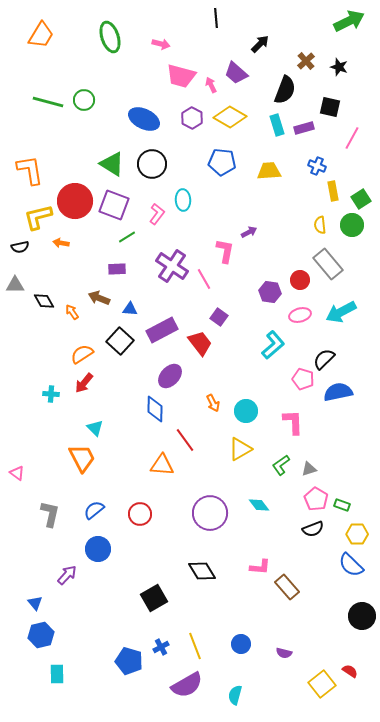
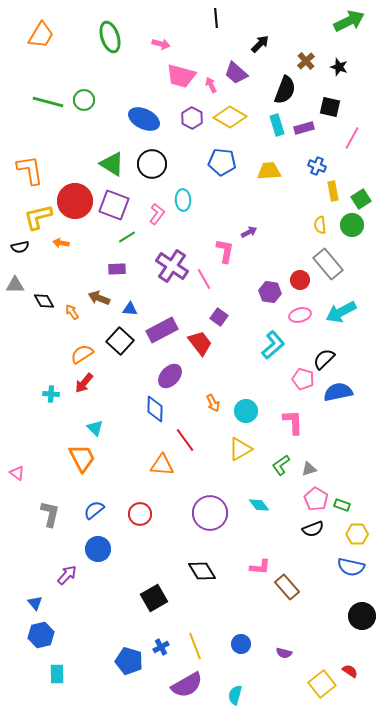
blue semicircle at (351, 565): moved 2 px down; rotated 32 degrees counterclockwise
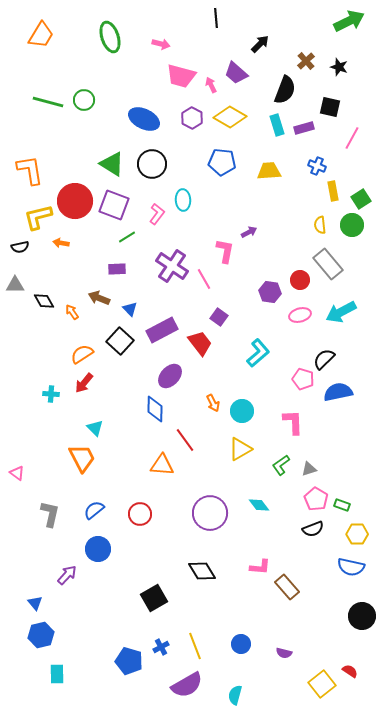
blue triangle at (130, 309): rotated 42 degrees clockwise
cyan L-shape at (273, 345): moved 15 px left, 8 px down
cyan circle at (246, 411): moved 4 px left
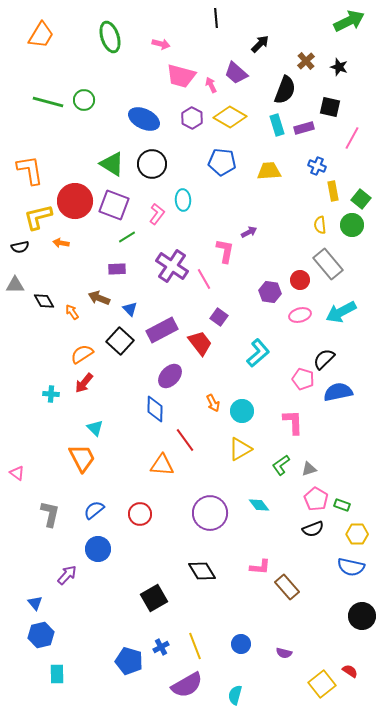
green square at (361, 199): rotated 18 degrees counterclockwise
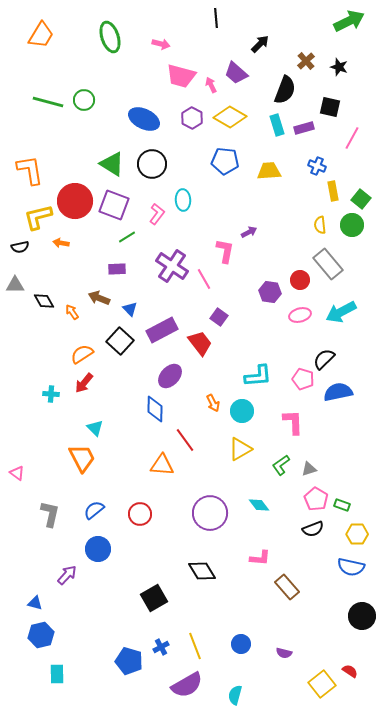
blue pentagon at (222, 162): moved 3 px right, 1 px up
cyan L-shape at (258, 353): moved 23 px down; rotated 36 degrees clockwise
pink L-shape at (260, 567): moved 9 px up
blue triangle at (35, 603): rotated 35 degrees counterclockwise
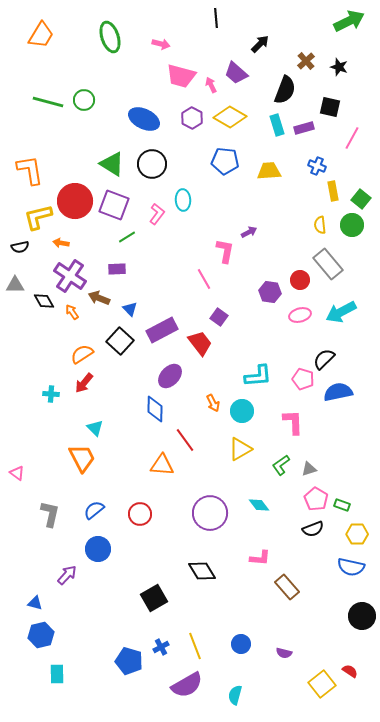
purple cross at (172, 266): moved 102 px left, 10 px down
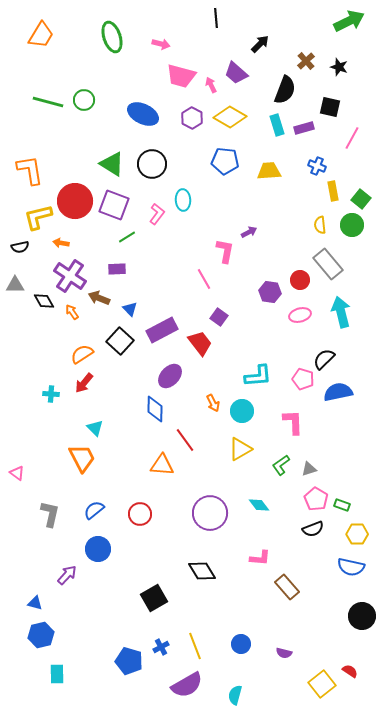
green ellipse at (110, 37): moved 2 px right
blue ellipse at (144, 119): moved 1 px left, 5 px up
cyan arrow at (341, 312): rotated 104 degrees clockwise
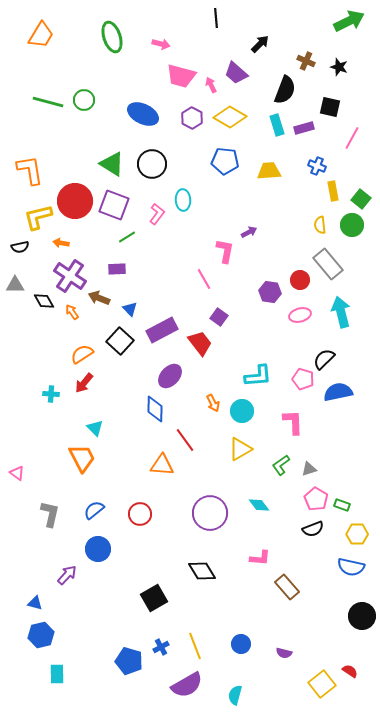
brown cross at (306, 61): rotated 24 degrees counterclockwise
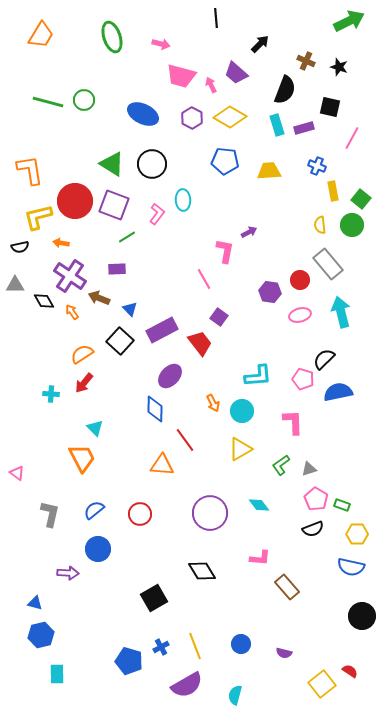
purple arrow at (67, 575): moved 1 px right, 2 px up; rotated 50 degrees clockwise
